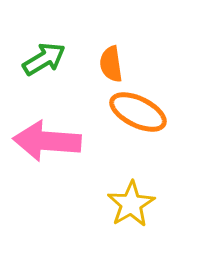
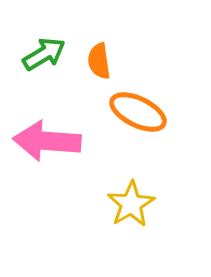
green arrow: moved 5 px up
orange semicircle: moved 12 px left, 3 px up
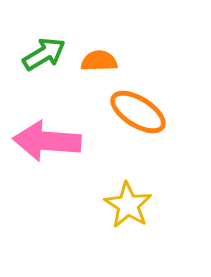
orange semicircle: rotated 96 degrees clockwise
orange ellipse: rotated 6 degrees clockwise
yellow star: moved 3 px left, 1 px down; rotated 9 degrees counterclockwise
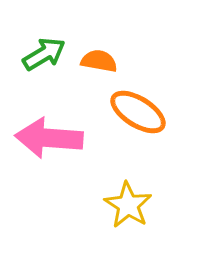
orange semicircle: rotated 12 degrees clockwise
pink arrow: moved 2 px right, 3 px up
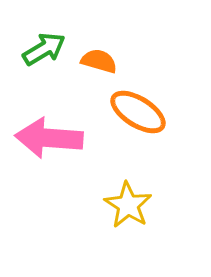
green arrow: moved 5 px up
orange semicircle: rotated 6 degrees clockwise
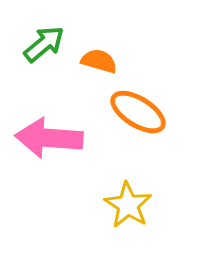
green arrow: moved 5 px up; rotated 9 degrees counterclockwise
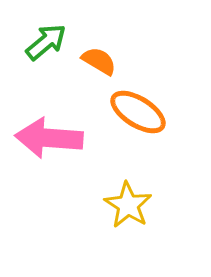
green arrow: moved 2 px right, 2 px up
orange semicircle: rotated 15 degrees clockwise
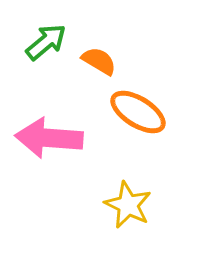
yellow star: rotated 6 degrees counterclockwise
